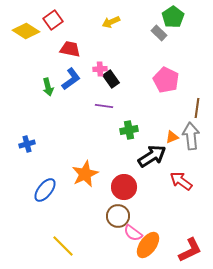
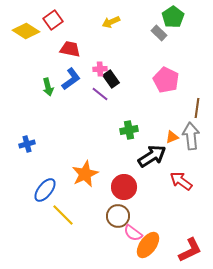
purple line: moved 4 px left, 12 px up; rotated 30 degrees clockwise
yellow line: moved 31 px up
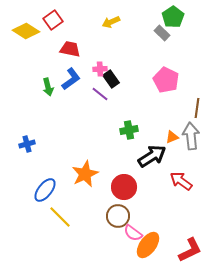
gray rectangle: moved 3 px right
yellow line: moved 3 px left, 2 px down
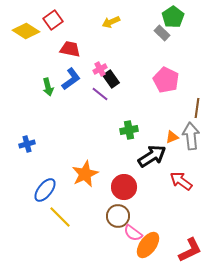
pink cross: rotated 24 degrees counterclockwise
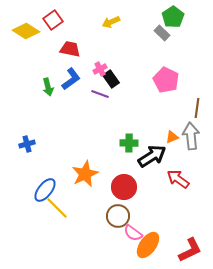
purple line: rotated 18 degrees counterclockwise
green cross: moved 13 px down; rotated 12 degrees clockwise
red arrow: moved 3 px left, 2 px up
yellow line: moved 3 px left, 9 px up
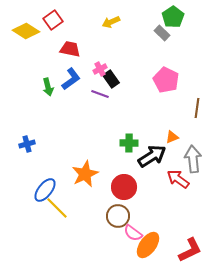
gray arrow: moved 2 px right, 23 px down
